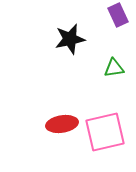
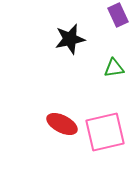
red ellipse: rotated 36 degrees clockwise
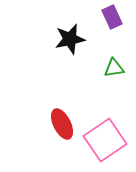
purple rectangle: moved 6 px left, 2 px down
red ellipse: rotated 36 degrees clockwise
pink square: moved 8 px down; rotated 21 degrees counterclockwise
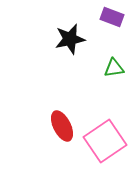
purple rectangle: rotated 45 degrees counterclockwise
red ellipse: moved 2 px down
pink square: moved 1 px down
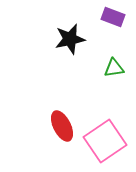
purple rectangle: moved 1 px right
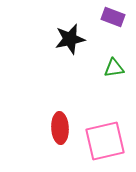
red ellipse: moved 2 px left, 2 px down; rotated 24 degrees clockwise
pink square: rotated 21 degrees clockwise
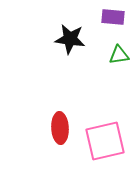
purple rectangle: rotated 15 degrees counterclockwise
black star: rotated 20 degrees clockwise
green triangle: moved 5 px right, 13 px up
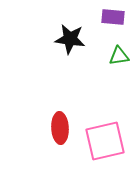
green triangle: moved 1 px down
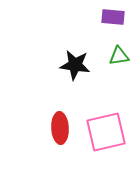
black star: moved 5 px right, 26 px down
pink square: moved 1 px right, 9 px up
